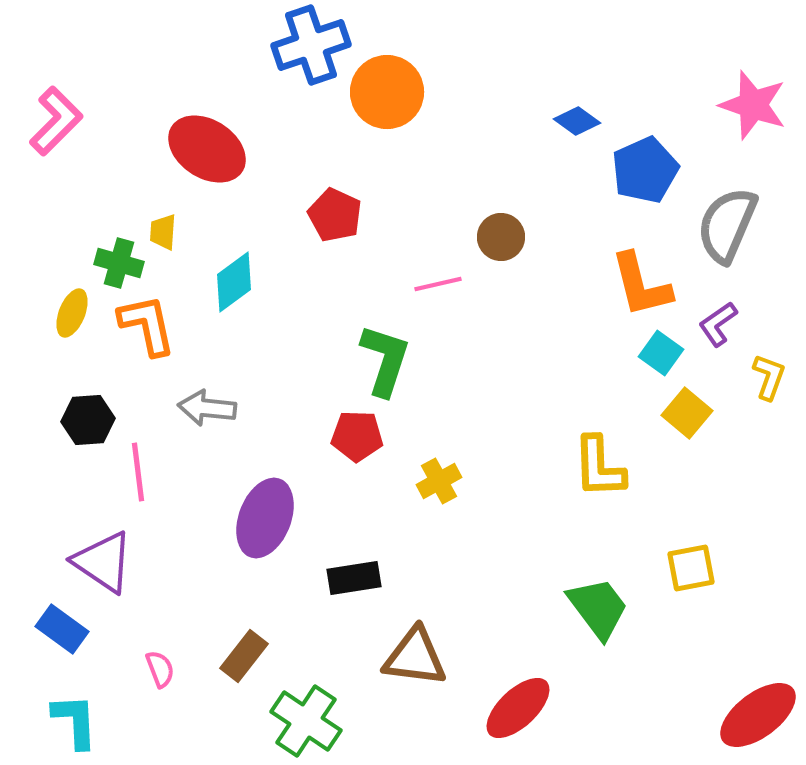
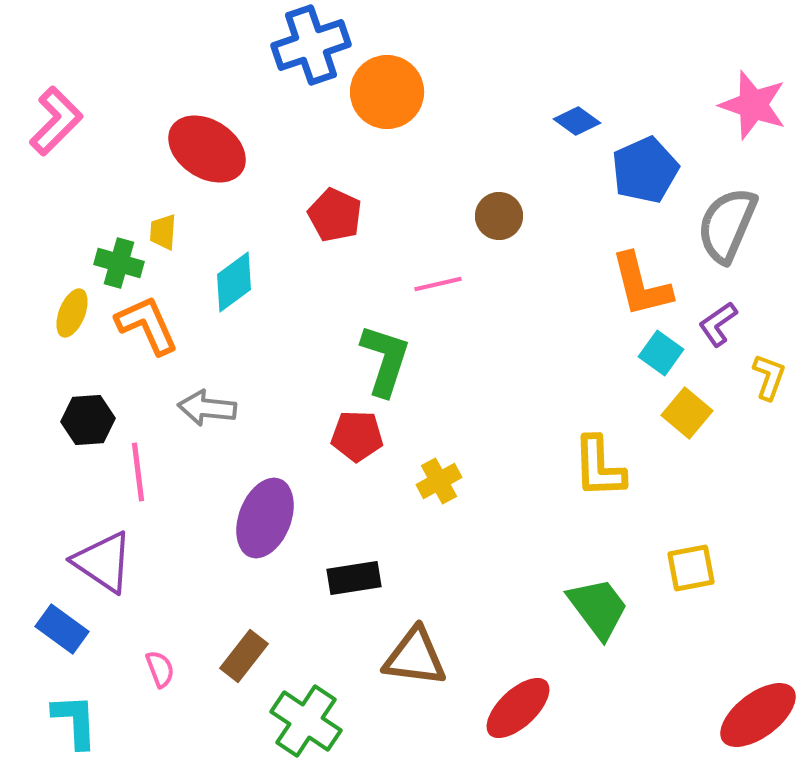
brown circle at (501, 237): moved 2 px left, 21 px up
orange L-shape at (147, 325): rotated 12 degrees counterclockwise
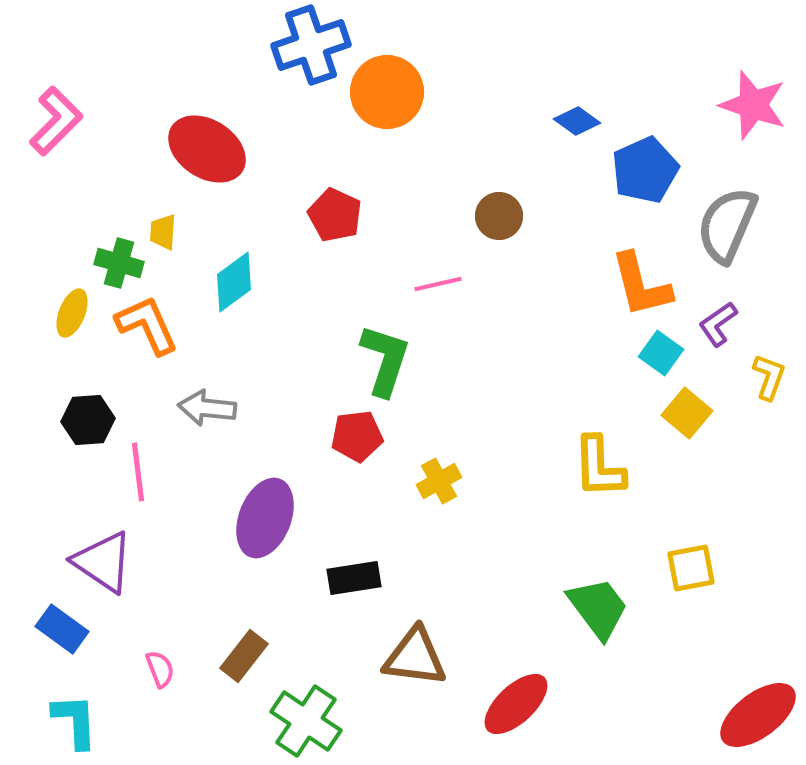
red pentagon at (357, 436): rotated 9 degrees counterclockwise
red ellipse at (518, 708): moved 2 px left, 4 px up
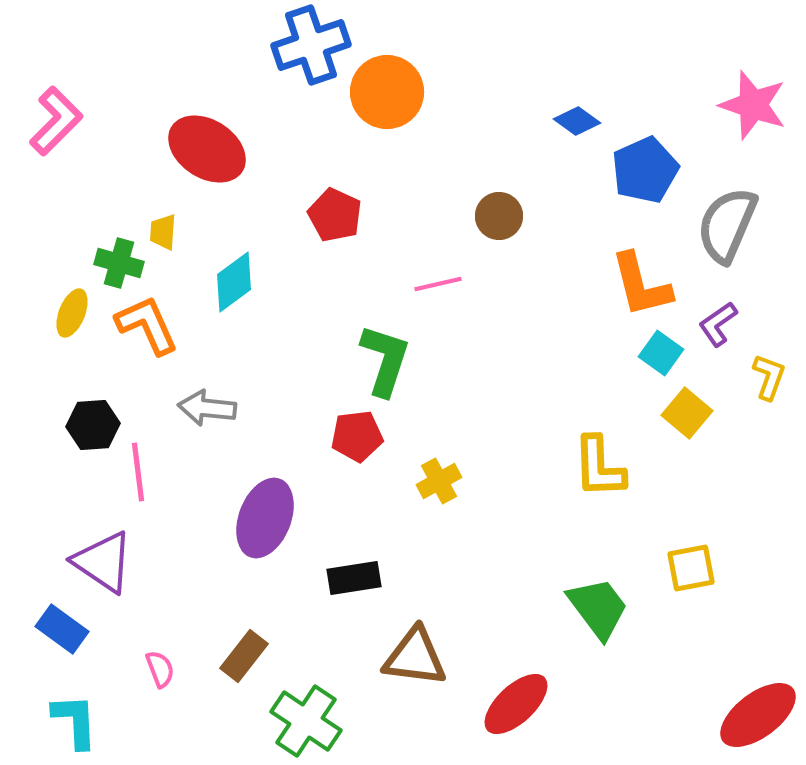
black hexagon at (88, 420): moved 5 px right, 5 px down
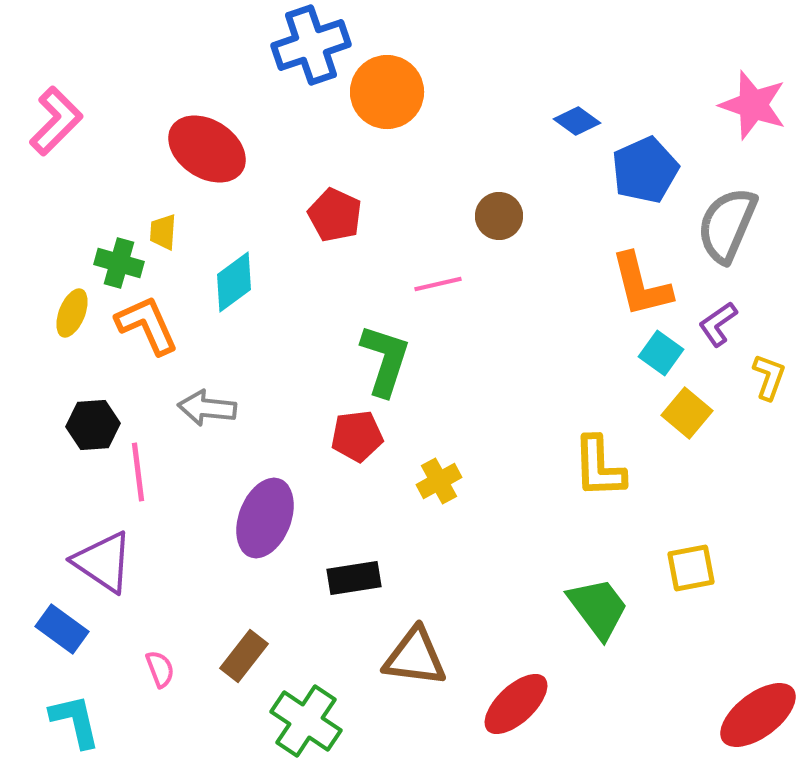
cyan L-shape at (75, 721): rotated 10 degrees counterclockwise
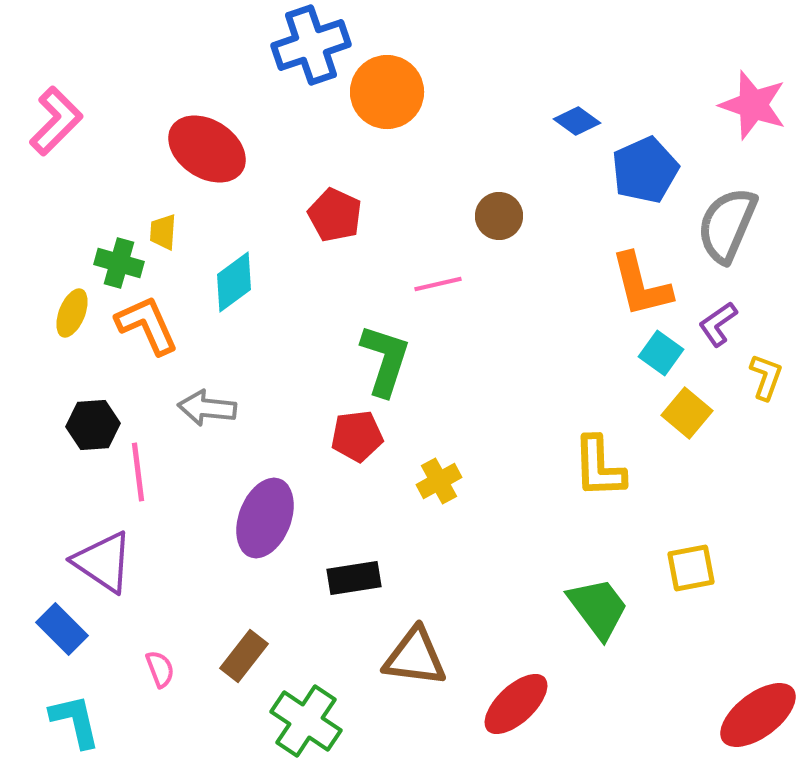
yellow L-shape at (769, 377): moved 3 px left
blue rectangle at (62, 629): rotated 9 degrees clockwise
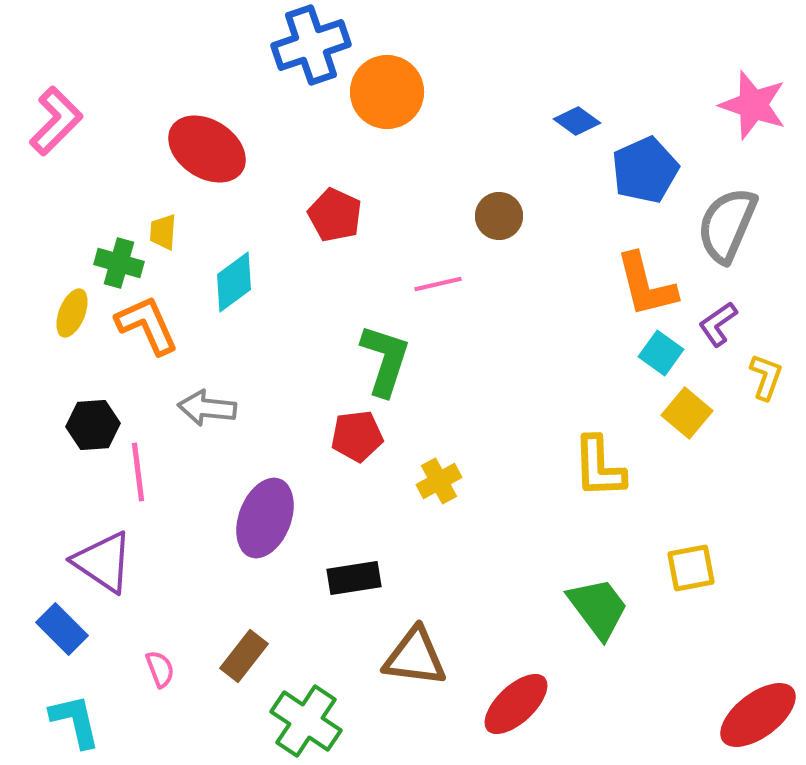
orange L-shape at (641, 285): moved 5 px right
